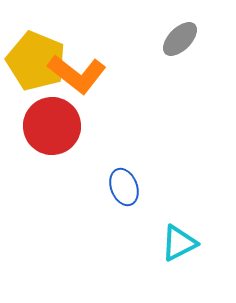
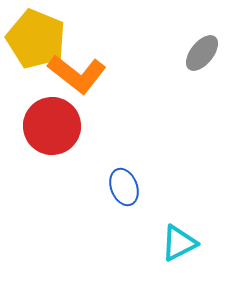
gray ellipse: moved 22 px right, 14 px down; rotated 6 degrees counterclockwise
yellow pentagon: moved 22 px up
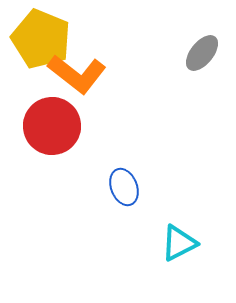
yellow pentagon: moved 5 px right
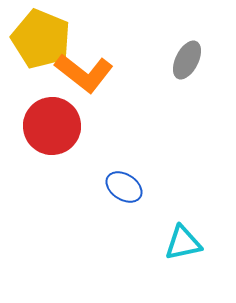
gray ellipse: moved 15 px left, 7 px down; rotated 12 degrees counterclockwise
orange L-shape: moved 7 px right, 1 px up
blue ellipse: rotated 36 degrees counterclockwise
cyan triangle: moved 4 px right; rotated 15 degrees clockwise
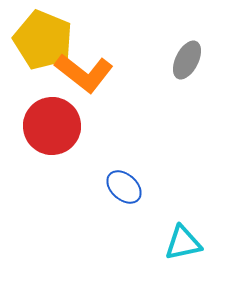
yellow pentagon: moved 2 px right, 1 px down
blue ellipse: rotated 9 degrees clockwise
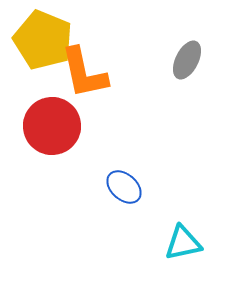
orange L-shape: rotated 40 degrees clockwise
